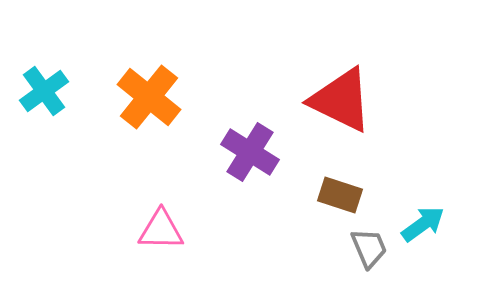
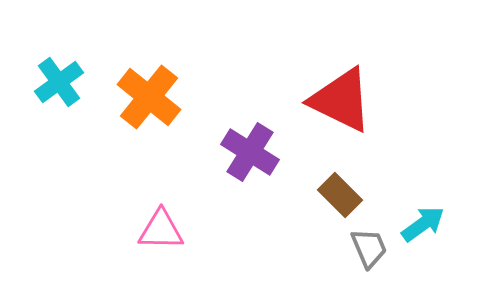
cyan cross: moved 15 px right, 9 px up
brown rectangle: rotated 27 degrees clockwise
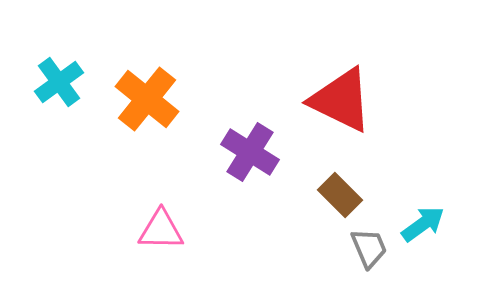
orange cross: moved 2 px left, 2 px down
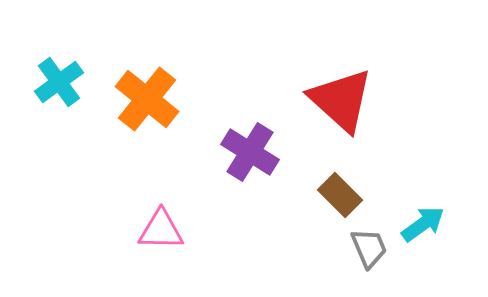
red triangle: rotated 16 degrees clockwise
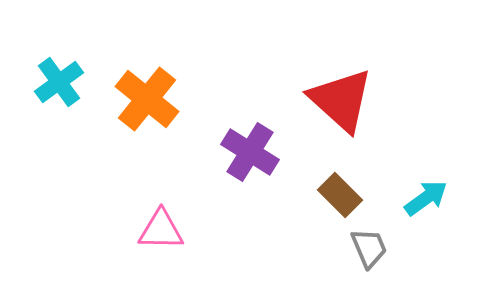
cyan arrow: moved 3 px right, 26 px up
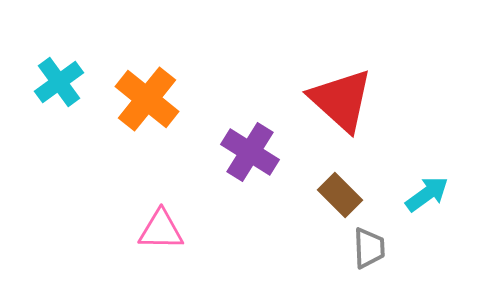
cyan arrow: moved 1 px right, 4 px up
gray trapezoid: rotated 21 degrees clockwise
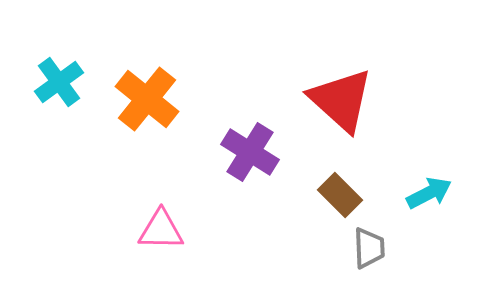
cyan arrow: moved 2 px right, 1 px up; rotated 9 degrees clockwise
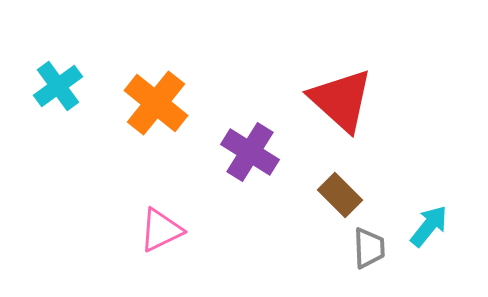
cyan cross: moved 1 px left, 4 px down
orange cross: moved 9 px right, 4 px down
cyan arrow: moved 33 px down; rotated 24 degrees counterclockwise
pink triangle: rotated 27 degrees counterclockwise
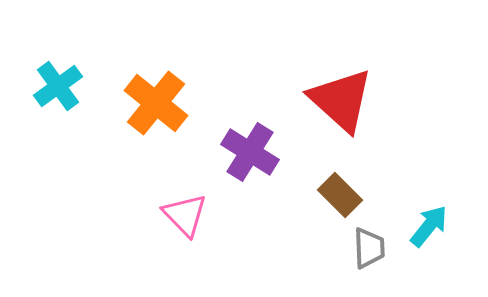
pink triangle: moved 24 px right, 15 px up; rotated 48 degrees counterclockwise
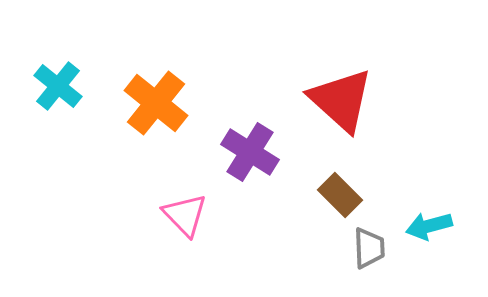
cyan cross: rotated 15 degrees counterclockwise
cyan arrow: rotated 144 degrees counterclockwise
